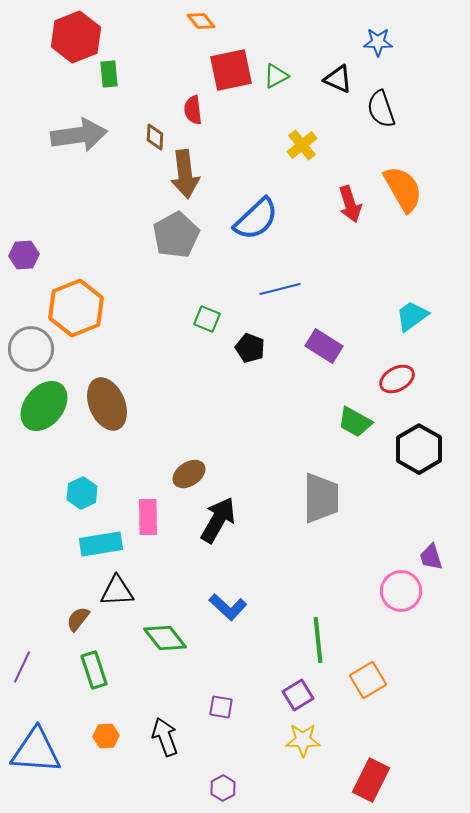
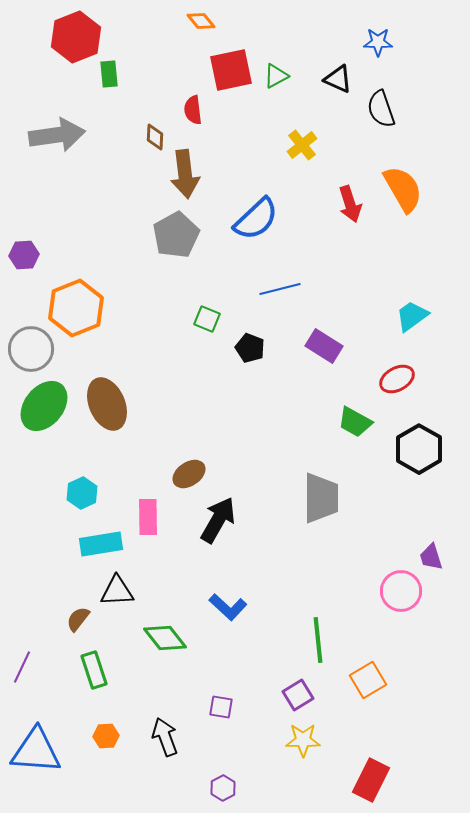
gray arrow at (79, 135): moved 22 px left
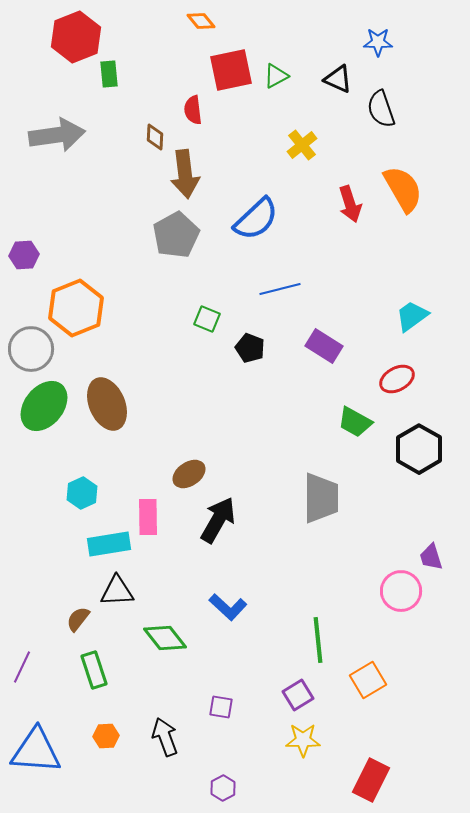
cyan rectangle at (101, 544): moved 8 px right
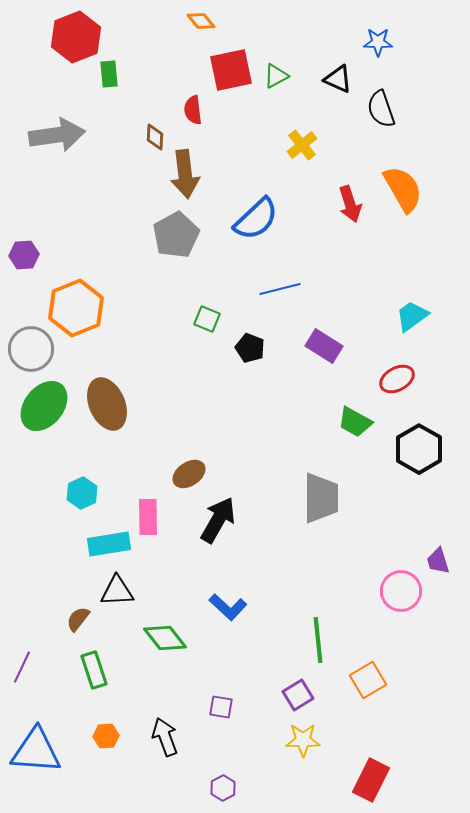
purple trapezoid at (431, 557): moved 7 px right, 4 px down
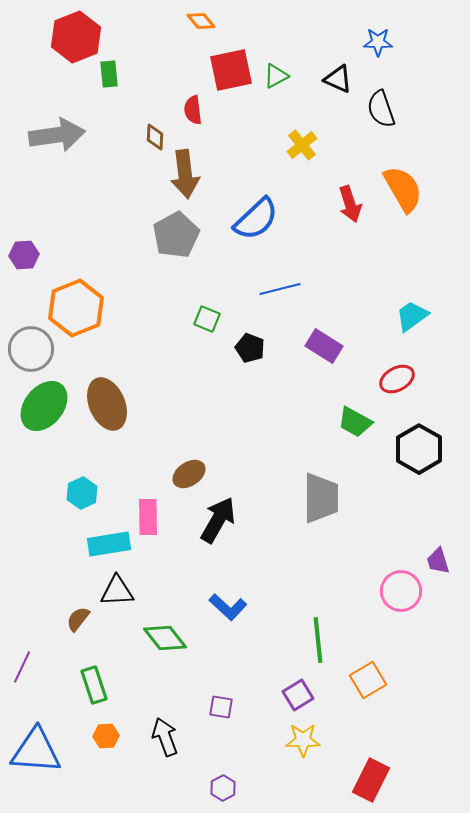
green rectangle at (94, 670): moved 15 px down
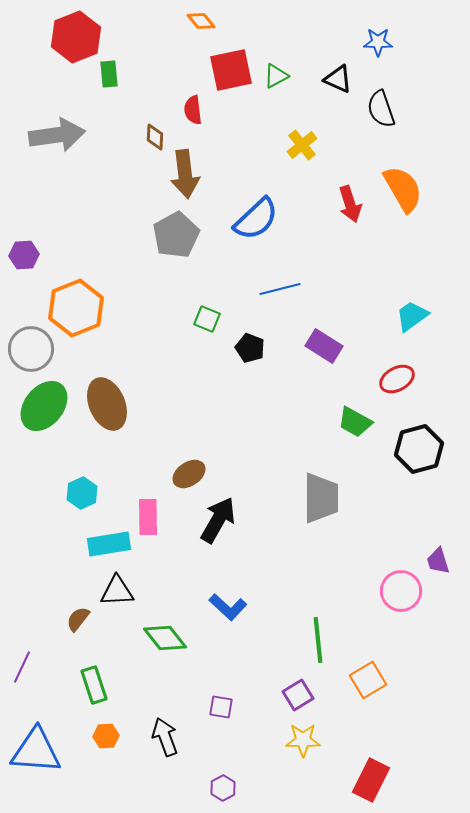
black hexagon at (419, 449): rotated 15 degrees clockwise
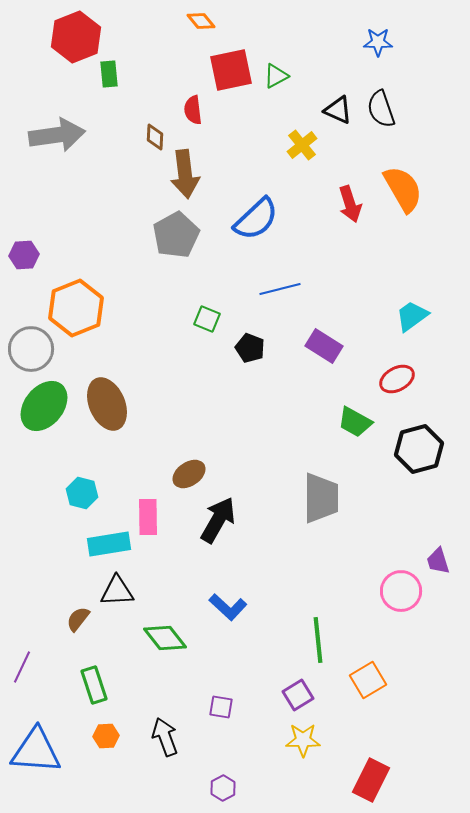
black triangle at (338, 79): moved 31 px down
cyan hexagon at (82, 493): rotated 20 degrees counterclockwise
